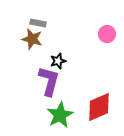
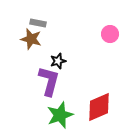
pink circle: moved 3 px right
brown star: moved 1 px left
green star: rotated 8 degrees clockwise
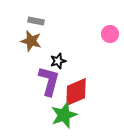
gray rectangle: moved 2 px left, 2 px up
brown star: moved 2 px down
red diamond: moved 23 px left, 15 px up
green star: moved 4 px right
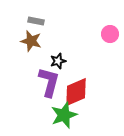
purple L-shape: moved 1 px down
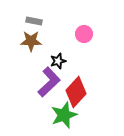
gray rectangle: moved 2 px left
pink circle: moved 26 px left
brown star: rotated 15 degrees counterclockwise
purple L-shape: rotated 32 degrees clockwise
red diamond: rotated 24 degrees counterclockwise
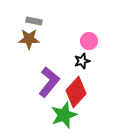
pink circle: moved 5 px right, 7 px down
brown star: moved 2 px left, 2 px up
black star: moved 24 px right
purple L-shape: rotated 8 degrees counterclockwise
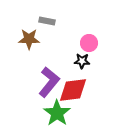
gray rectangle: moved 13 px right
pink circle: moved 2 px down
black star: rotated 21 degrees clockwise
red diamond: moved 3 px left, 2 px up; rotated 40 degrees clockwise
green star: moved 7 px left, 2 px up; rotated 16 degrees counterclockwise
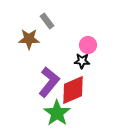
gray rectangle: rotated 42 degrees clockwise
pink circle: moved 1 px left, 2 px down
red diamond: rotated 16 degrees counterclockwise
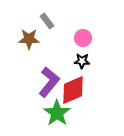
pink circle: moved 5 px left, 7 px up
